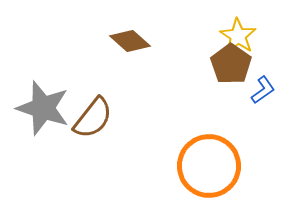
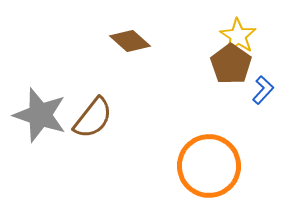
blue L-shape: rotated 12 degrees counterclockwise
gray star: moved 3 px left, 7 px down
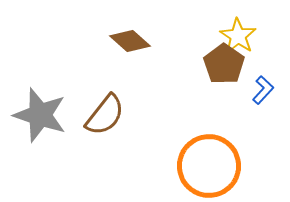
brown pentagon: moved 7 px left
brown semicircle: moved 12 px right, 3 px up
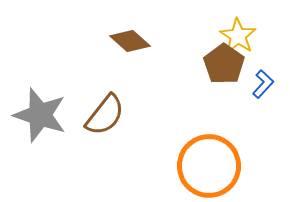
blue L-shape: moved 6 px up
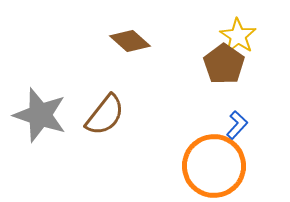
blue L-shape: moved 26 px left, 41 px down
orange circle: moved 5 px right
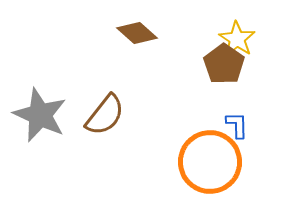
yellow star: moved 1 px left, 3 px down
brown diamond: moved 7 px right, 8 px up
gray star: rotated 6 degrees clockwise
blue L-shape: rotated 44 degrees counterclockwise
orange circle: moved 4 px left, 4 px up
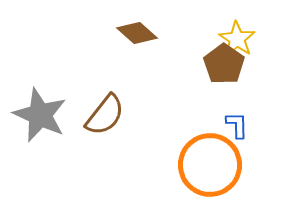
orange circle: moved 3 px down
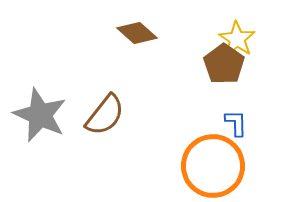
blue L-shape: moved 1 px left, 2 px up
orange circle: moved 3 px right, 1 px down
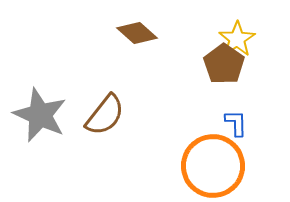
yellow star: rotated 6 degrees clockwise
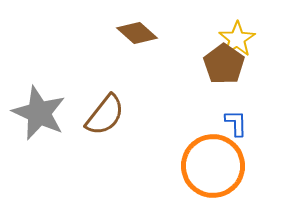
gray star: moved 1 px left, 2 px up
